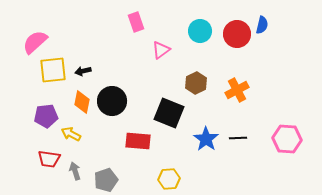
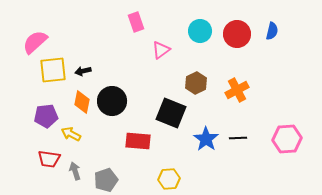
blue semicircle: moved 10 px right, 6 px down
black square: moved 2 px right
pink hexagon: rotated 8 degrees counterclockwise
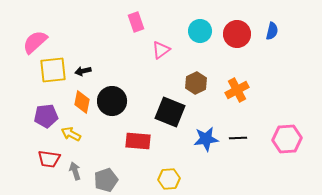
black square: moved 1 px left, 1 px up
blue star: rotated 30 degrees clockwise
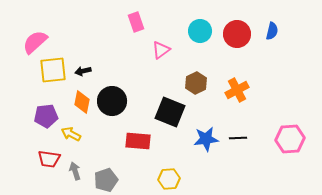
pink hexagon: moved 3 px right
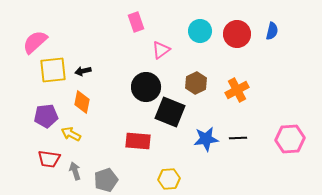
black circle: moved 34 px right, 14 px up
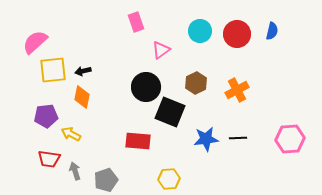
orange diamond: moved 5 px up
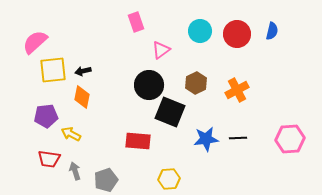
black circle: moved 3 px right, 2 px up
